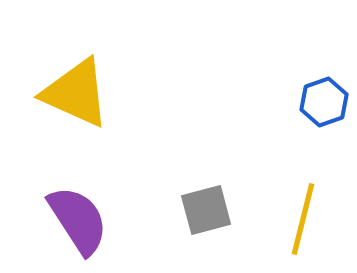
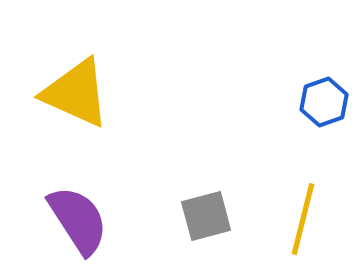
gray square: moved 6 px down
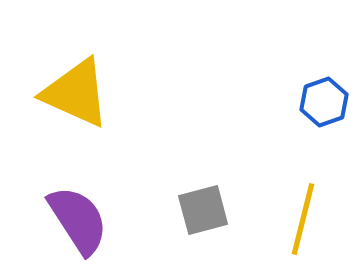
gray square: moved 3 px left, 6 px up
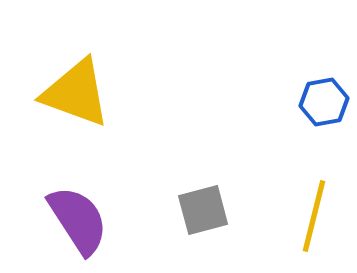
yellow triangle: rotated 4 degrees counterclockwise
blue hexagon: rotated 9 degrees clockwise
yellow line: moved 11 px right, 3 px up
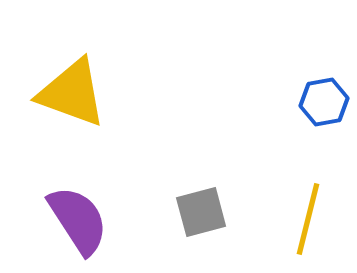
yellow triangle: moved 4 px left
gray square: moved 2 px left, 2 px down
yellow line: moved 6 px left, 3 px down
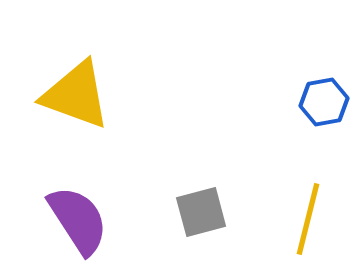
yellow triangle: moved 4 px right, 2 px down
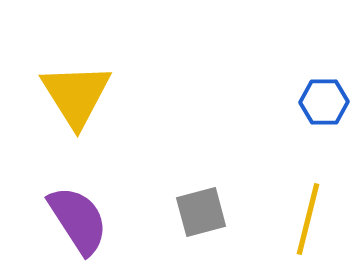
yellow triangle: rotated 38 degrees clockwise
blue hexagon: rotated 9 degrees clockwise
